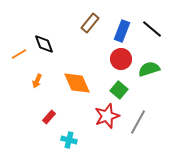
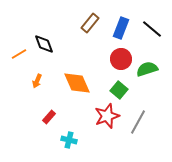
blue rectangle: moved 1 px left, 3 px up
green semicircle: moved 2 px left
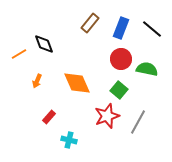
green semicircle: rotated 30 degrees clockwise
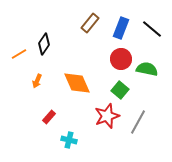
black diamond: rotated 55 degrees clockwise
green square: moved 1 px right
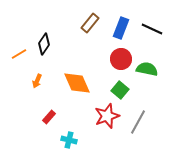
black line: rotated 15 degrees counterclockwise
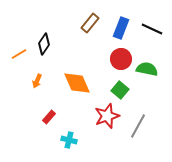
gray line: moved 4 px down
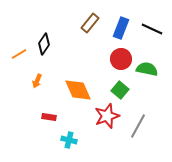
orange diamond: moved 1 px right, 7 px down
red rectangle: rotated 56 degrees clockwise
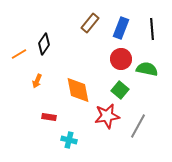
black line: rotated 60 degrees clockwise
orange diamond: rotated 12 degrees clockwise
red star: rotated 10 degrees clockwise
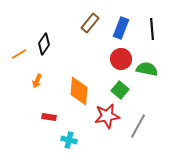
orange diamond: moved 1 px right, 1 px down; rotated 16 degrees clockwise
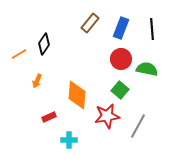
orange diamond: moved 2 px left, 4 px down
red rectangle: rotated 32 degrees counterclockwise
cyan cross: rotated 14 degrees counterclockwise
